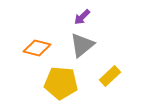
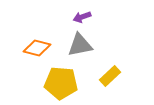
purple arrow: rotated 24 degrees clockwise
gray triangle: moved 2 px left; rotated 28 degrees clockwise
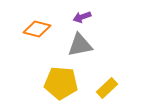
orange diamond: moved 19 px up
yellow rectangle: moved 3 px left, 12 px down
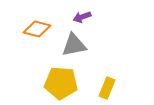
gray triangle: moved 6 px left
yellow rectangle: rotated 25 degrees counterclockwise
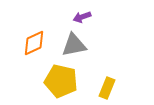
orange diamond: moved 3 px left, 14 px down; rotated 40 degrees counterclockwise
yellow pentagon: moved 2 px up; rotated 8 degrees clockwise
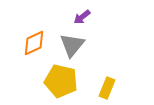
purple arrow: rotated 18 degrees counterclockwise
gray triangle: moved 2 px left; rotated 40 degrees counterclockwise
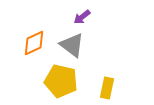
gray triangle: rotated 32 degrees counterclockwise
yellow rectangle: rotated 10 degrees counterclockwise
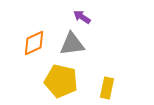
purple arrow: rotated 72 degrees clockwise
gray triangle: moved 1 px up; rotated 44 degrees counterclockwise
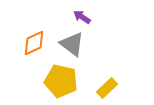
gray triangle: rotated 44 degrees clockwise
yellow rectangle: rotated 35 degrees clockwise
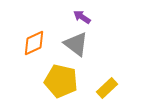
gray triangle: moved 4 px right
